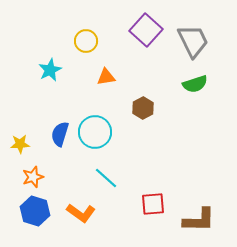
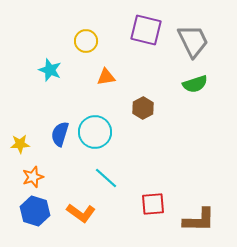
purple square: rotated 28 degrees counterclockwise
cyan star: rotated 25 degrees counterclockwise
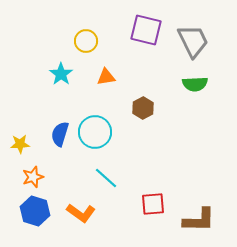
cyan star: moved 11 px right, 4 px down; rotated 15 degrees clockwise
green semicircle: rotated 15 degrees clockwise
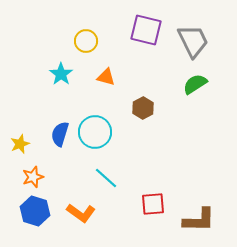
orange triangle: rotated 24 degrees clockwise
green semicircle: rotated 150 degrees clockwise
yellow star: rotated 18 degrees counterclockwise
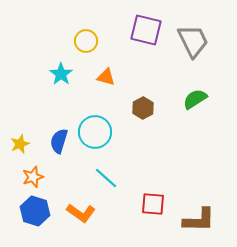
green semicircle: moved 15 px down
blue semicircle: moved 1 px left, 7 px down
red square: rotated 10 degrees clockwise
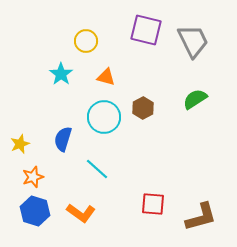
cyan circle: moved 9 px right, 15 px up
blue semicircle: moved 4 px right, 2 px up
cyan line: moved 9 px left, 9 px up
brown L-shape: moved 2 px right, 3 px up; rotated 16 degrees counterclockwise
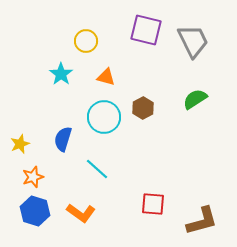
brown L-shape: moved 1 px right, 4 px down
